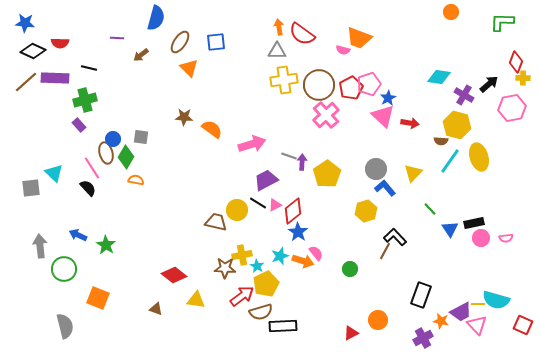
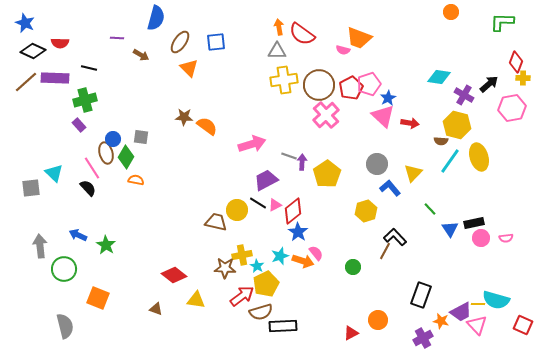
blue star at (25, 23): rotated 18 degrees clockwise
brown arrow at (141, 55): rotated 112 degrees counterclockwise
orange semicircle at (212, 129): moved 5 px left, 3 px up
gray circle at (376, 169): moved 1 px right, 5 px up
blue L-shape at (385, 188): moved 5 px right
green circle at (350, 269): moved 3 px right, 2 px up
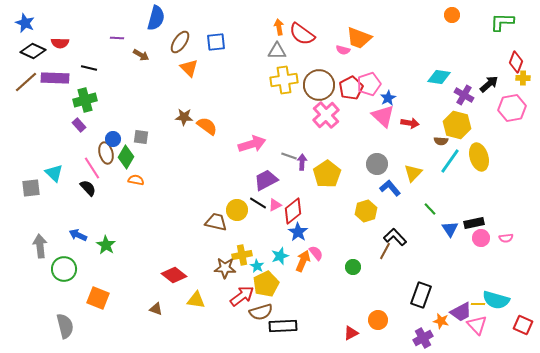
orange circle at (451, 12): moved 1 px right, 3 px down
orange arrow at (303, 261): rotated 85 degrees counterclockwise
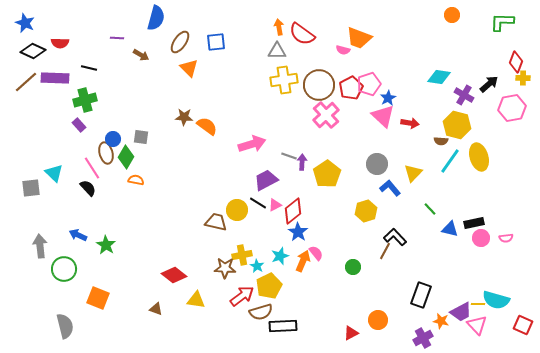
blue triangle at (450, 229): rotated 42 degrees counterclockwise
yellow pentagon at (266, 284): moved 3 px right, 2 px down
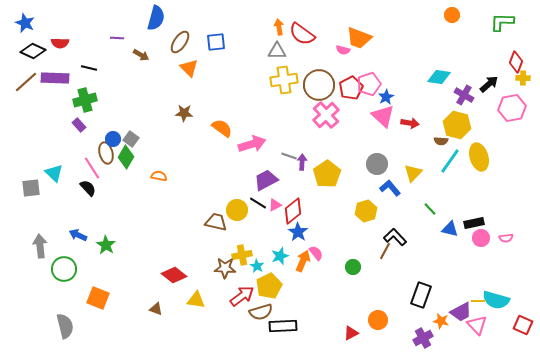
blue star at (388, 98): moved 2 px left, 1 px up
brown star at (184, 117): moved 4 px up
orange semicircle at (207, 126): moved 15 px right, 2 px down
gray square at (141, 137): moved 10 px left, 2 px down; rotated 28 degrees clockwise
orange semicircle at (136, 180): moved 23 px right, 4 px up
yellow line at (478, 304): moved 3 px up
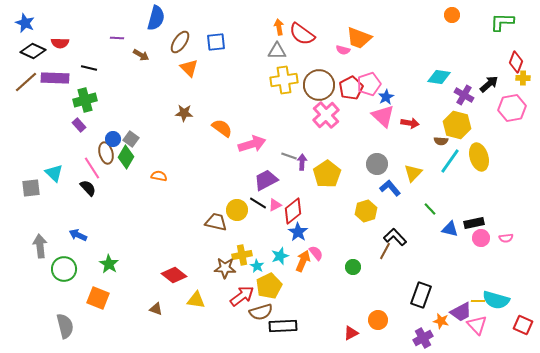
green star at (106, 245): moved 3 px right, 19 px down
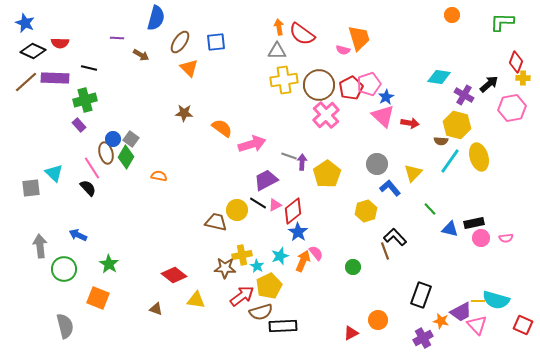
orange trapezoid at (359, 38): rotated 128 degrees counterclockwise
brown line at (385, 251): rotated 48 degrees counterclockwise
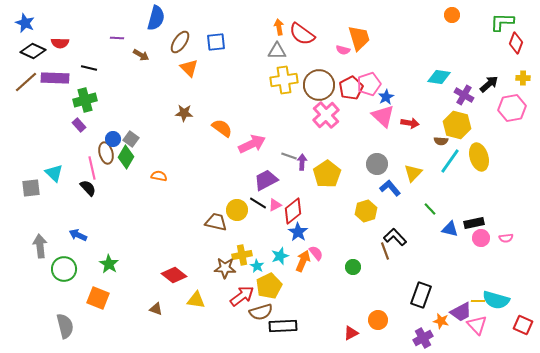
red diamond at (516, 62): moved 19 px up
pink arrow at (252, 144): rotated 8 degrees counterclockwise
pink line at (92, 168): rotated 20 degrees clockwise
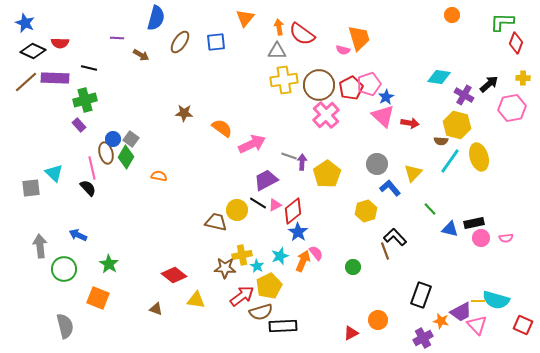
orange triangle at (189, 68): moved 56 px right, 50 px up; rotated 24 degrees clockwise
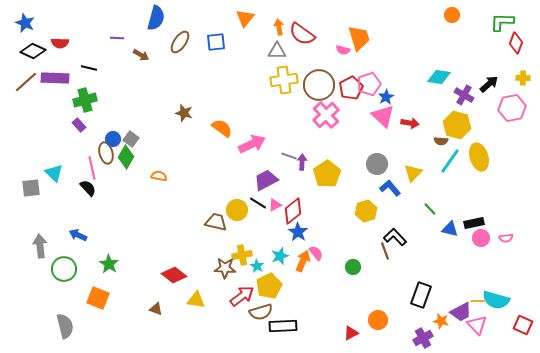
brown star at (184, 113): rotated 12 degrees clockwise
